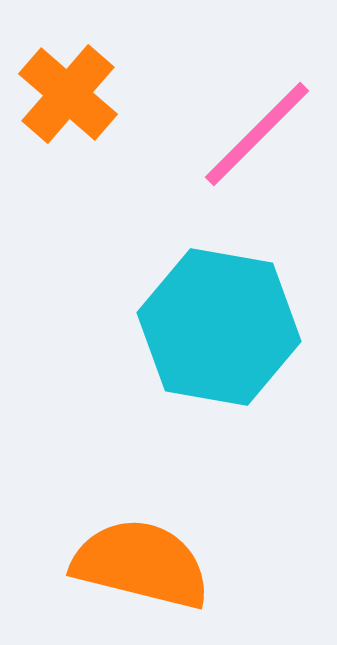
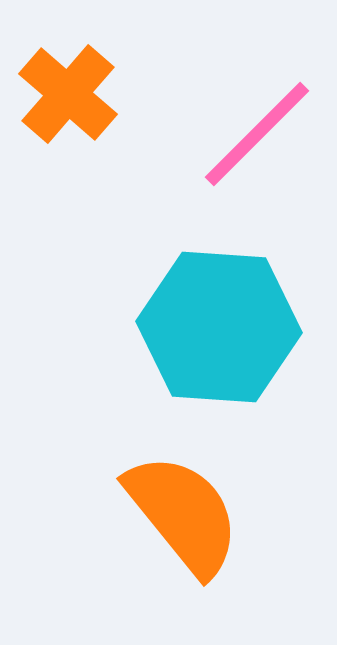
cyan hexagon: rotated 6 degrees counterclockwise
orange semicircle: moved 42 px right, 50 px up; rotated 37 degrees clockwise
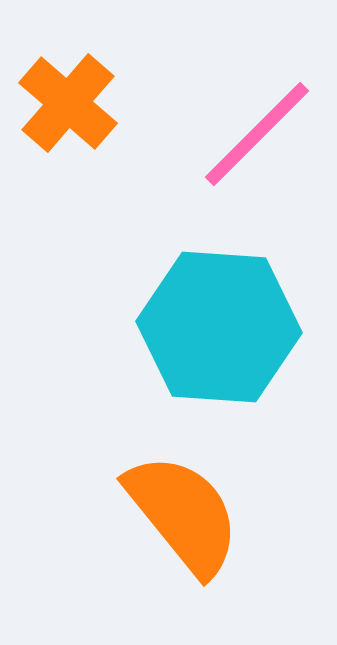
orange cross: moved 9 px down
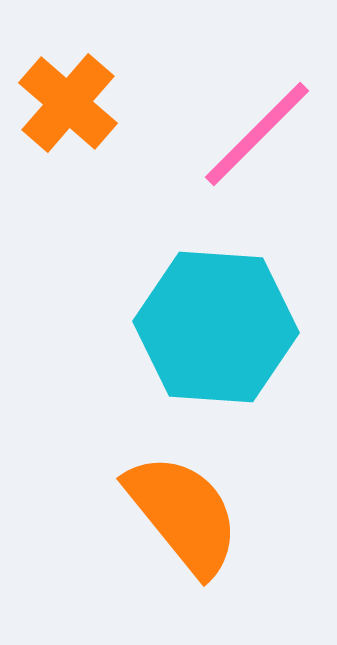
cyan hexagon: moved 3 px left
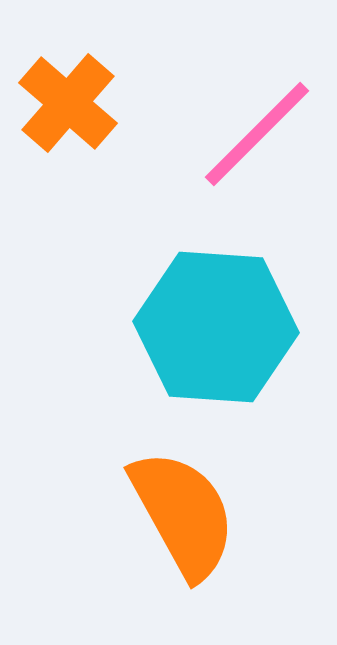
orange semicircle: rotated 10 degrees clockwise
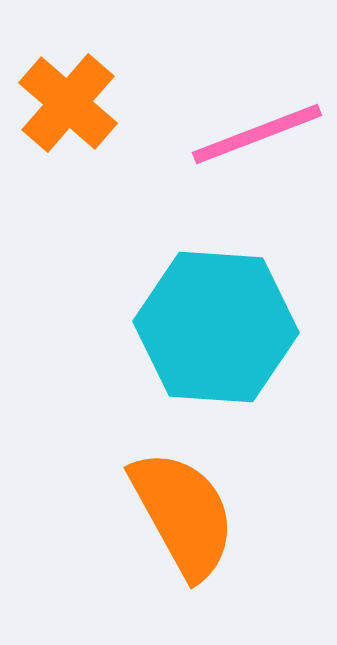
pink line: rotated 24 degrees clockwise
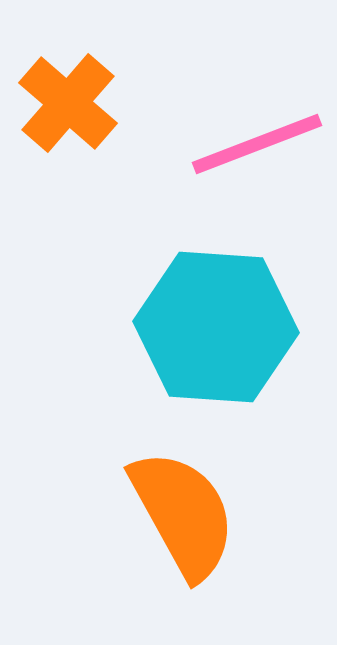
pink line: moved 10 px down
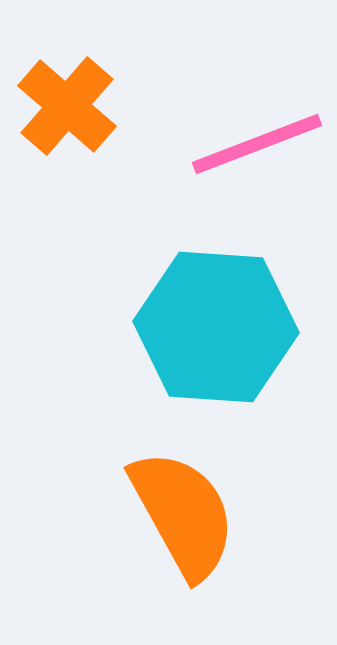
orange cross: moved 1 px left, 3 px down
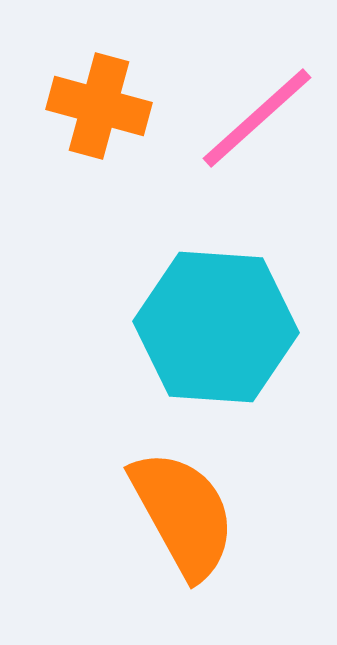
orange cross: moved 32 px right; rotated 26 degrees counterclockwise
pink line: moved 26 px up; rotated 21 degrees counterclockwise
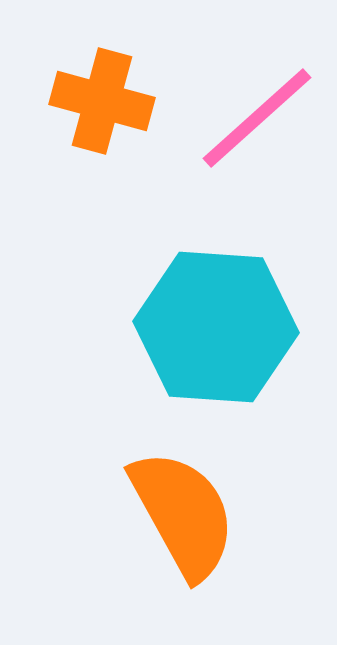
orange cross: moved 3 px right, 5 px up
